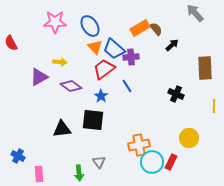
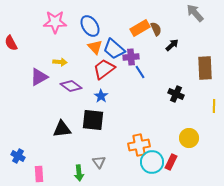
brown semicircle: rotated 16 degrees clockwise
blue line: moved 13 px right, 14 px up
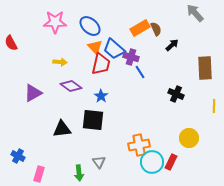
blue ellipse: rotated 15 degrees counterclockwise
purple cross: rotated 21 degrees clockwise
red trapezoid: moved 3 px left, 5 px up; rotated 140 degrees clockwise
purple triangle: moved 6 px left, 16 px down
pink rectangle: rotated 21 degrees clockwise
